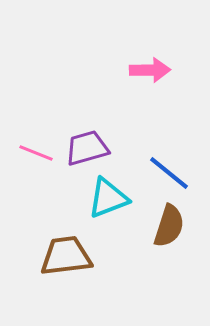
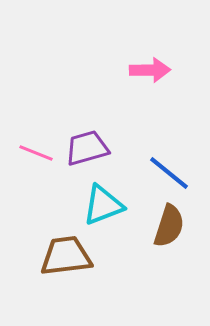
cyan triangle: moved 5 px left, 7 px down
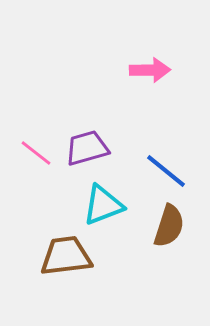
pink line: rotated 16 degrees clockwise
blue line: moved 3 px left, 2 px up
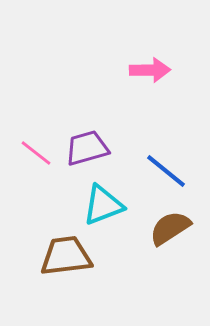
brown semicircle: moved 1 px right, 2 px down; rotated 141 degrees counterclockwise
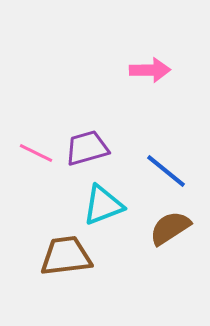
pink line: rotated 12 degrees counterclockwise
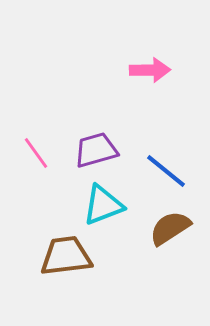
purple trapezoid: moved 9 px right, 2 px down
pink line: rotated 28 degrees clockwise
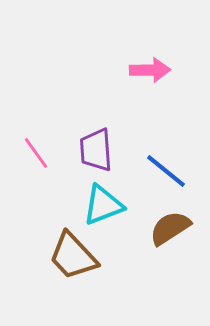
purple trapezoid: rotated 78 degrees counterclockwise
brown trapezoid: moved 7 px right; rotated 126 degrees counterclockwise
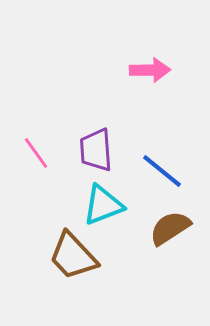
blue line: moved 4 px left
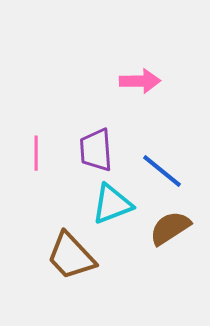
pink arrow: moved 10 px left, 11 px down
pink line: rotated 36 degrees clockwise
cyan triangle: moved 9 px right, 1 px up
brown trapezoid: moved 2 px left
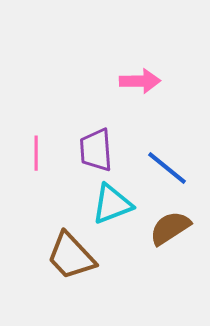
blue line: moved 5 px right, 3 px up
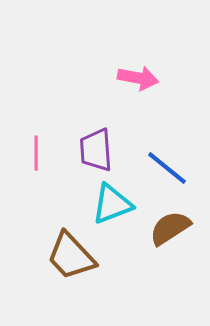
pink arrow: moved 2 px left, 3 px up; rotated 12 degrees clockwise
